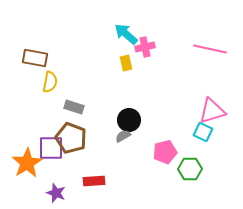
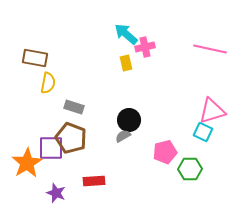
yellow semicircle: moved 2 px left, 1 px down
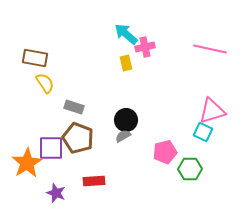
yellow semicircle: moved 3 px left; rotated 45 degrees counterclockwise
black circle: moved 3 px left
brown pentagon: moved 7 px right
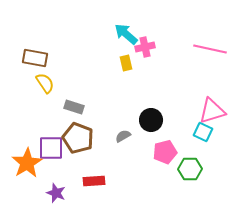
black circle: moved 25 px right
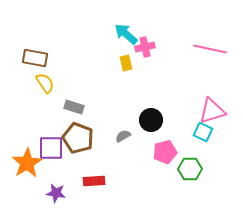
purple star: rotated 12 degrees counterclockwise
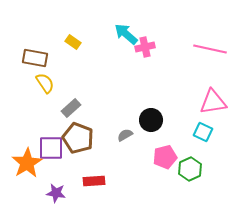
yellow rectangle: moved 53 px left, 21 px up; rotated 42 degrees counterclockwise
gray rectangle: moved 3 px left, 1 px down; rotated 60 degrees counterclockwise
pink triangle: moved 1 px right, 9 px up; rotated 8 degrees clockwise
gray semicircle: moved 2 px right, 1 px up
pink pentagon: moved 5 px down
green hexagon: rotated 25 degrees counterclockwise
